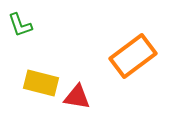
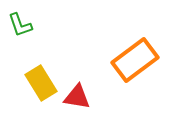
orange rectangle: moved 2 px right, 4 px down
yellow rectangle: rotated 44 degrees clockwise
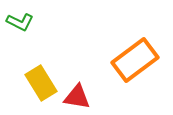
green L-shape: moved 3 px up; rotated 44 degrees counterclockwise
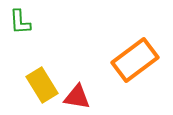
green L-shape: rotated 60 degrees clockwise
yellow rectangle: moved 1 px right, 2 px down
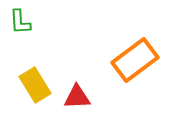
yellow rectangle: moved 7 px left
red triangle: rotated 12 degrees counterclockwise
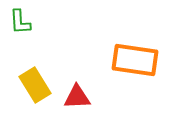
orange rectangle: rotated 45 degrees clockwise
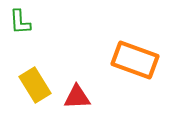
orange rectangle: rotated 12 degrees clockwise
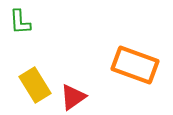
orange rectangle: moved 5 px down
red triangle: moved 4 px left; rotated 32 degrees counterclockwise
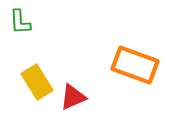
yellow rectangle: moved 2 px right, 3 px up
red triangle: rotated 12 degrees clockwise
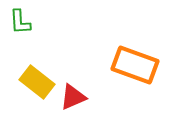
yellow rectangle: rotated 20 degrees counterclockwise
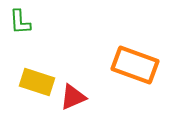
yellow rectangle: rotated 20 degrees counterclockwise
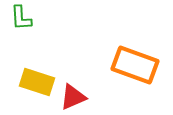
green L-shape: moved 1 px right, 4 px up
